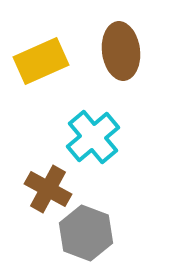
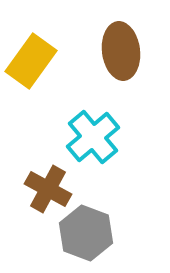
yellow rectangle: moved 10 px left; rotated 30 degrees counterclockwise
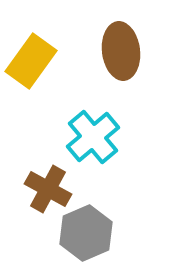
gray hexagon: rotated 16 degrees clockwise
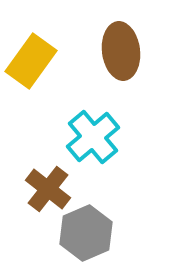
brown cross: rotated 9 degrees clockwise
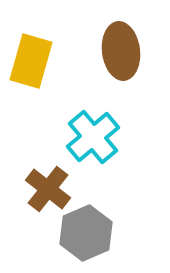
yellow rectangle: rotated 20 degrees counterclockwise
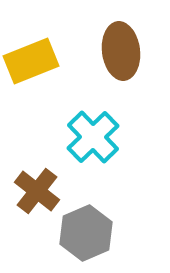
yellow rectangle: rotated 52 degrees clockwise
cyan cross: rotated 4 degrees counterclockwise
brown cross: moved 11 px left, 2 px down
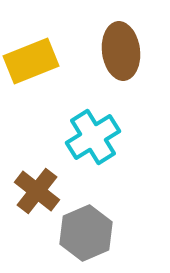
cyan cross: rotated 12 degrees clockwise
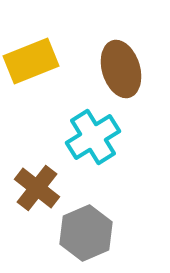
brown ellipse: moved 18 px down; rotated 10 degrees counterclockwise
brown cross: moved 3 px up
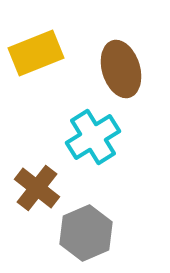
yellow rectangle: moved 5 px right, 8 px up
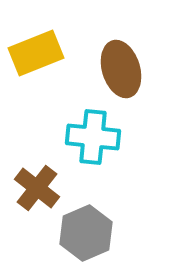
cyan cross: rotated 38 degrees clockwise
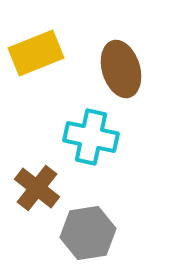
cyan cross: moved 2 px left; rotated 6 degrees clockwise
gray hexagon: moved 2 px right; rotated 14 degrees clockwise
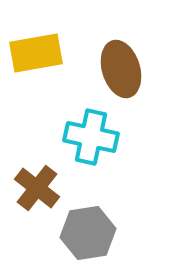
yellow rectangle: rotated 12 degrees clockwise
